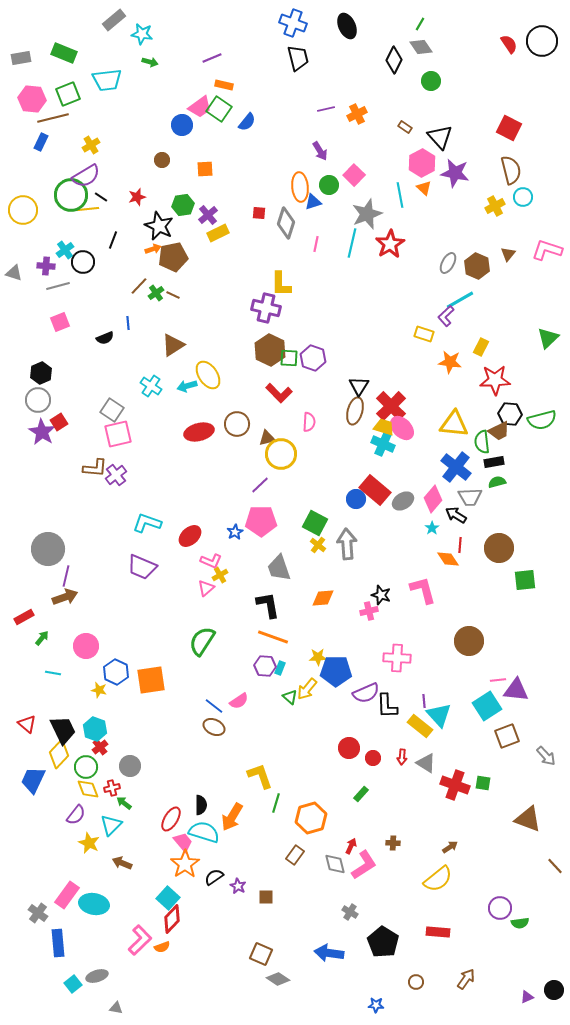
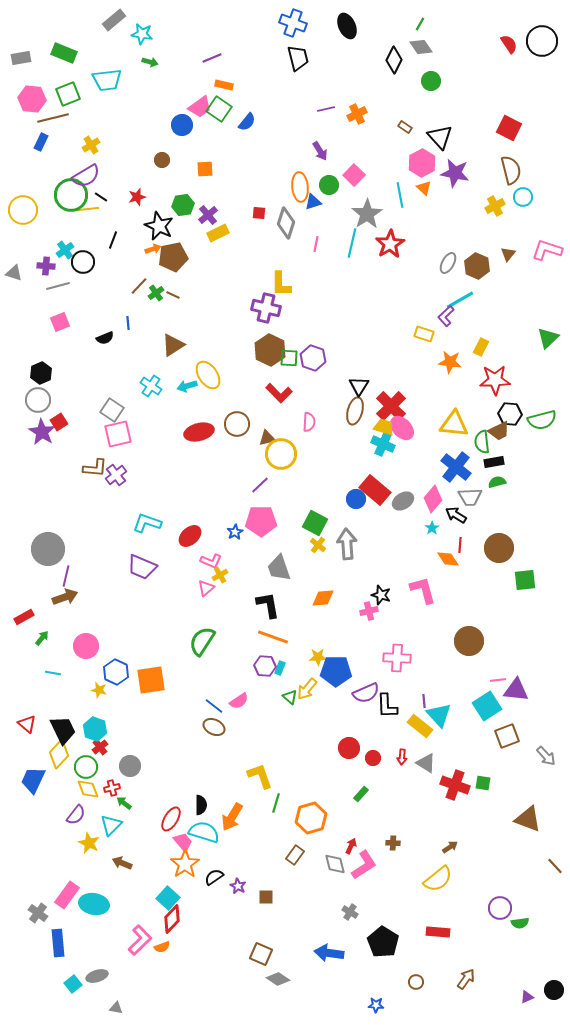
gray star at (367, 214): rotated 12 degrees counterclockwise
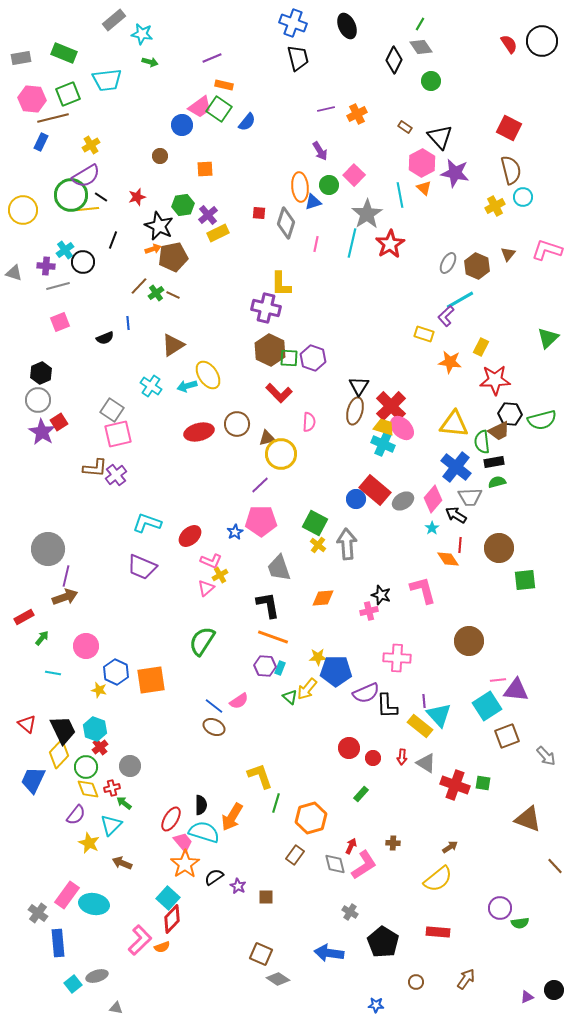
brown circle at (162, 160): moved 2 px left, 4 px up
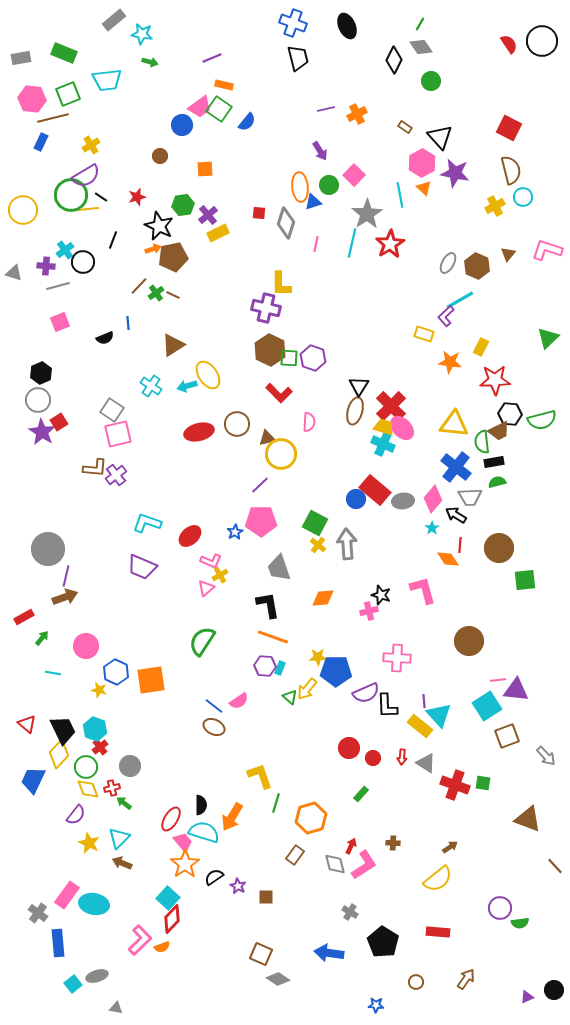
gray ellipse at (403, 501): rotated 25 degrees clockwise
cyan triangle at (111, 825): moved 8 px right, 13 px down
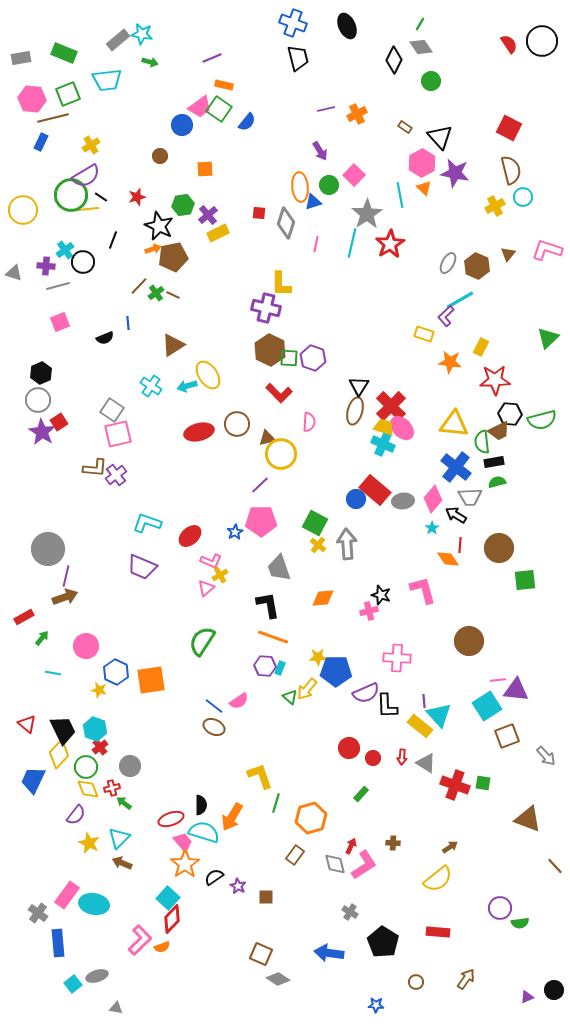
gray rectangle at (114, 20): moved 4 px right, 20 px down
red ellipse at (171, 819): rotated 40 degrees clockwise
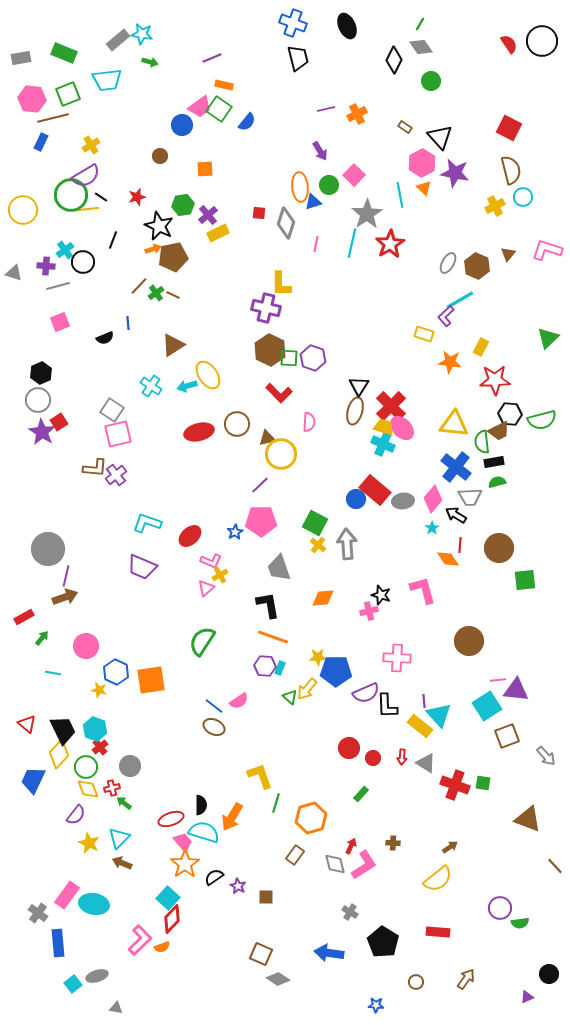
black circle at (554, 990): moved 5 px left, 16 px up
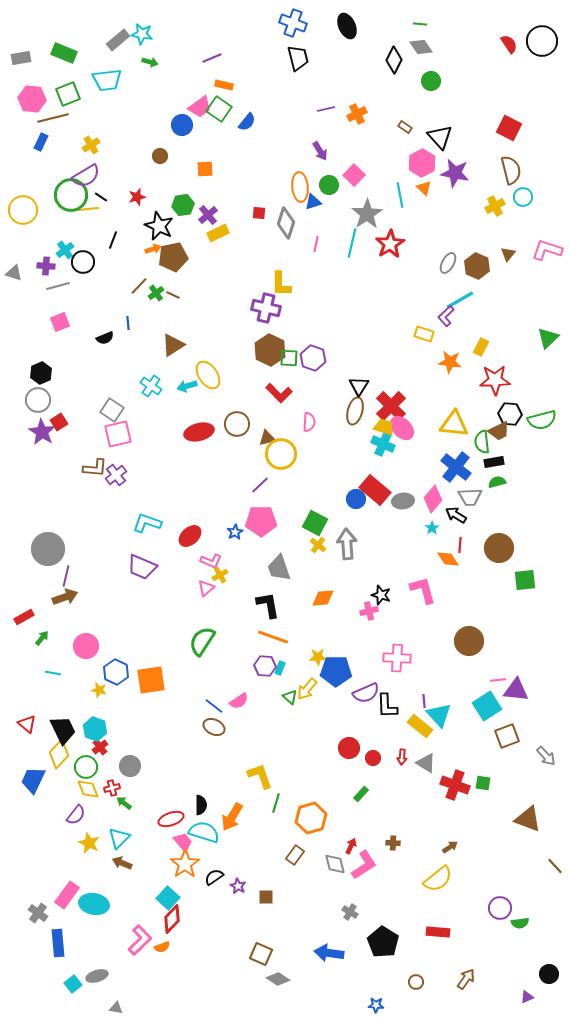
green line at (420, 24): rotated 64 degrees clockwise
